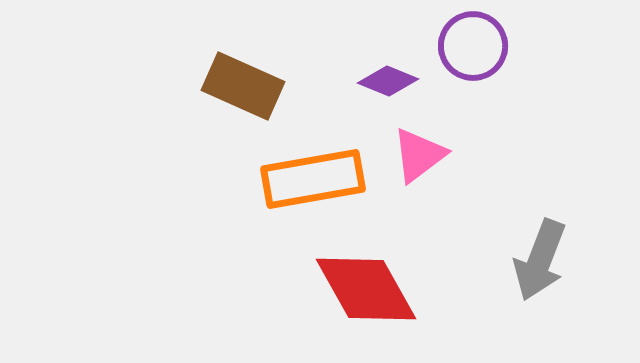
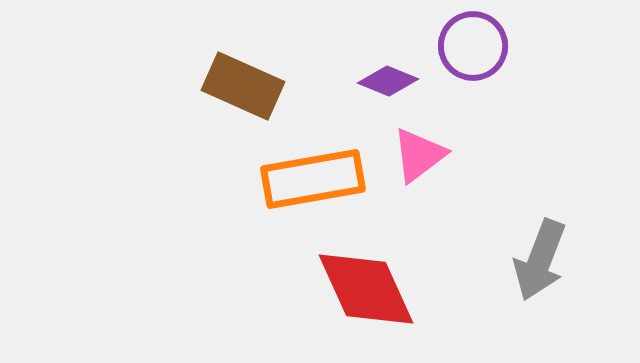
red diamond: rotated 5 degrees clockwise
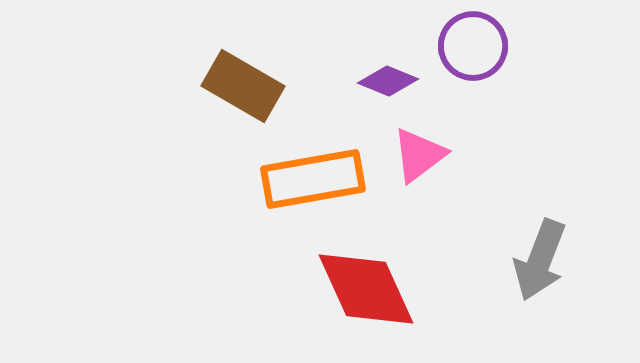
brown rectangle: rotated 6 degrees clockwise
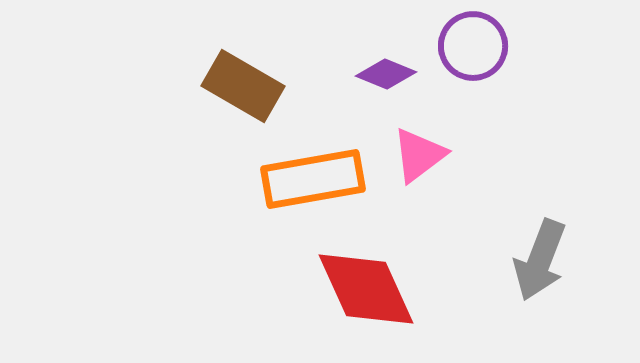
purple diamond: moved 2 px left, 7 px up
